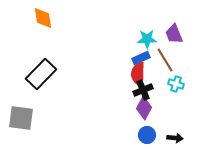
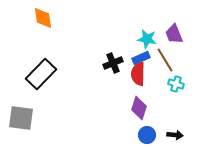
cyan star: rotated 12 degrees clockwise
black cross: moved 30 px left, 27 px up
purple diamond: moved 5 px left; rotated 10 degrees counterclockwise
black arrow: moved 3 px up
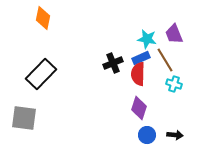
orange diamond: rotated 20 degrees clockwise
cyan cross: moved 2 px left
gray square: moved 3 px right
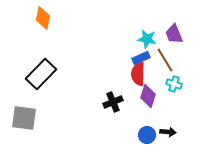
black cross: moved 39 px down
purple diamond: moved 9 px right, 12 px up
black arrow: moved 7 px left, 3 px up
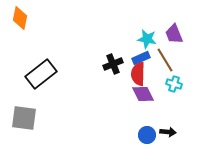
orange diamond: moved 23 px left
black rectangle: rotated 8 degrees clockwise
purple diamond: moved 5 px left, 2 px up; rotated 45 degrees counterclockwise
black cross: moved 38 px up
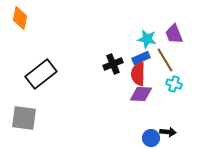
purple diamond: moved 2 px left; rotated 60 degrees counterclockwise
blue circle: moved 4 px right, 3 px down
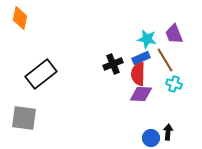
black arrow: rotated 91 degrees counterclockwise
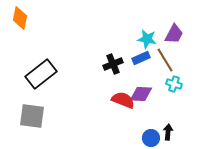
purple trapezoid: rotated 130 degrees counterclockwise
red semicircle: moved 15 px left, 26 px down; rotated 110 degrees clockwise
gray square: moved 8 px right, 2 px up
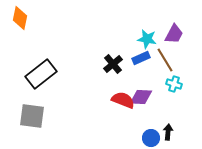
black cross: rotated 18 degrees counterclockwise
purple diamond: moved 3 px down
